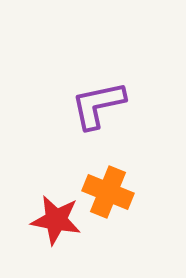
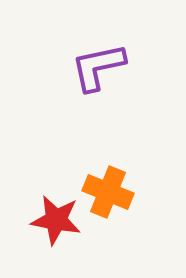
purple L-shape: moved 38 px up
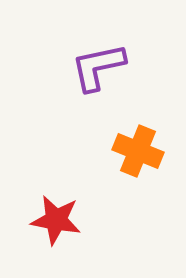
orange cross: moved 30 px right, 41 px up
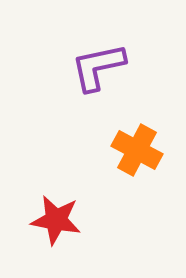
orange cross: moved 1 px left, 1 px up; rotated 6 degrees clockwise
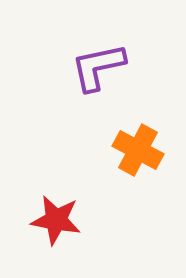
orange cross: moved 1 px right
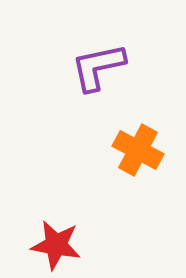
red star: moved 25 px down
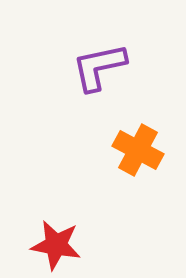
purple L-shape: moved 1 px right
